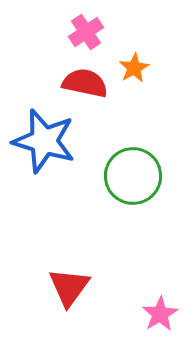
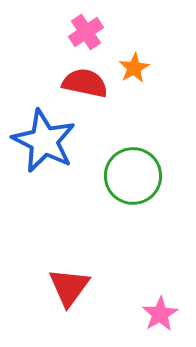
blue star: rotated 10 degrees clockwise
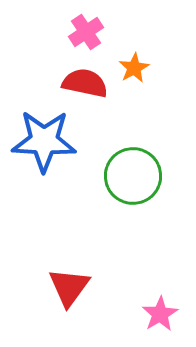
blue star: rotated 24 degrees counterclockwise
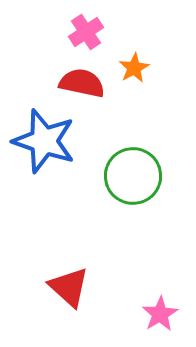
red semicircle: moved 3 px left
blue star: rotated 16 degrees clockwise
red triangle: rotated 24 degrees counterclockwise
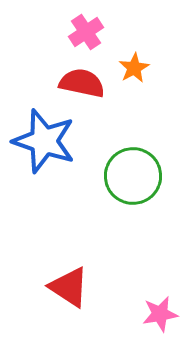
red triangle: rotated 9 degrees counterclockwise
pink star: rotated 21 degrees clockwise
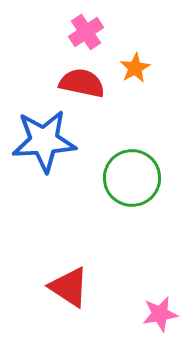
orange star: moved 1 px right
blue star: rotated 22 degrees counterclockwise
green circle: moved 1 px left, 2 px down
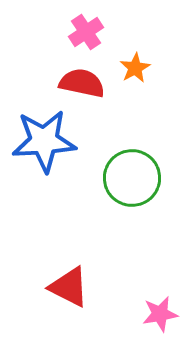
red triangle: rotated 6 degrees counterclockwise
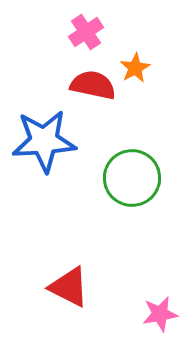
red semicircle: moved 11 px right, 2 px down
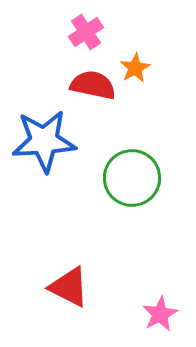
pink star: rotated 18 degrees counterclockwise
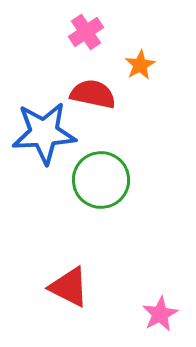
orange star: moved 5 px right, 3 px up
red semicircle: moved 9 px down
blue star: moved 8 px up
green circle: moved 31 px left, 2 px down
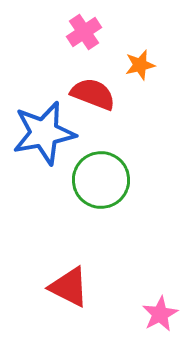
pink cross: moved 2 px left
orange star: rotated 16 degrees clockwise
red semicircle: rotated 9 degrees clockwise
blue star: rotated 8 degrees counterclockwise
